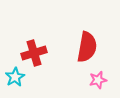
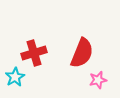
red semicircle: moved 5 px left, 6 px down; rotated 12 degrees clockwise
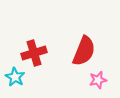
red semicircle: moved 2 px right, 2 px up
cyan star: rotated 12 degrees counterclockwise
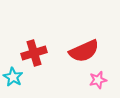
red semicircle: rotated 44 degrees clockwise
cyan star: moved 2 px left
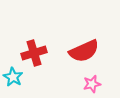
pink star: moved 6 px left, 4 px down
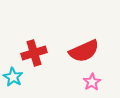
pink star: moved 2 px up; rotated 18 degrees counterclockwise
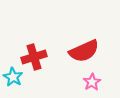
red cross: moved 4 px down
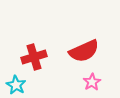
cyan star: moved 3 px right, 8 px down
